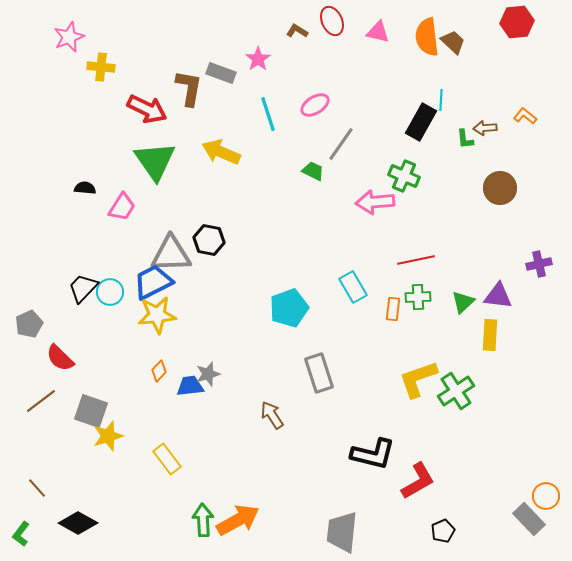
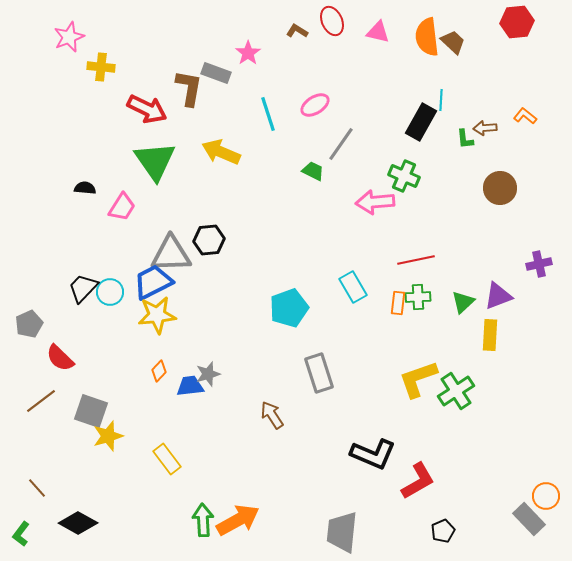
pink star at (258, 59): moved 10 px left, 6 px up
gray rectangle at (221, 73): moved 5 px left
black hexagon at (209, 240): rotated 16 degrees counterclockwise
purple triangle at (498, 296): rotated 28 degrees counterclockwise
orange rectangle at (393, 309): moved 5 px right, 6 px up
black L-shape at (373, 454): rotated 9 degrees clockwise
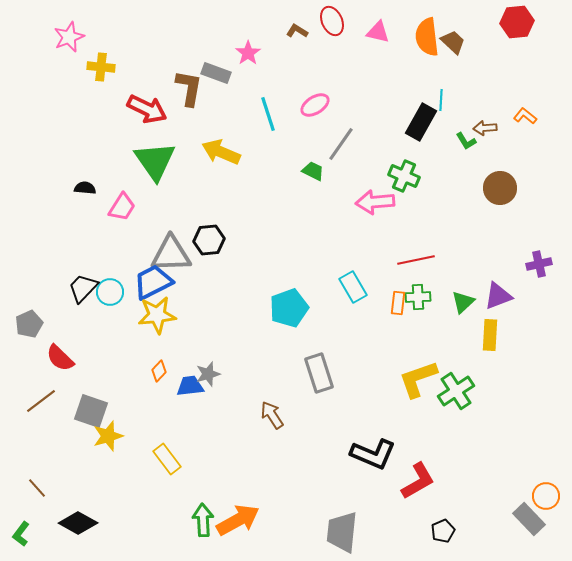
green L-shape at (465, 139): moved 1 px right, 2 px down; rotated 25 degrees counterclockwise
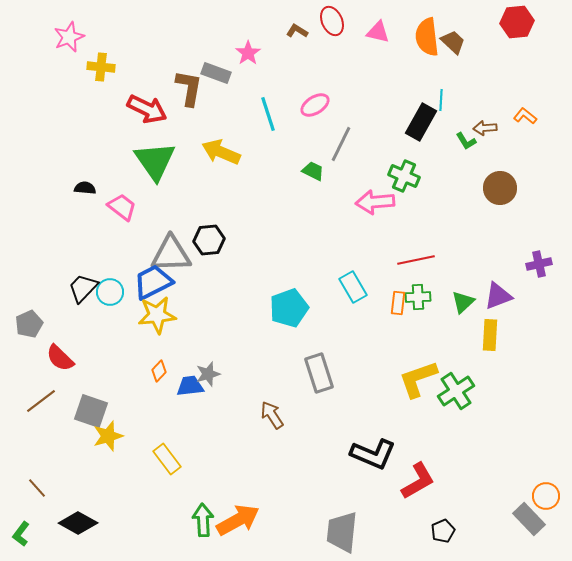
gray line at (341, 144): rotated 9 degrees counterclockwise
pink trapezoid at (122, 207): rotated 84 degrees counterclockwise
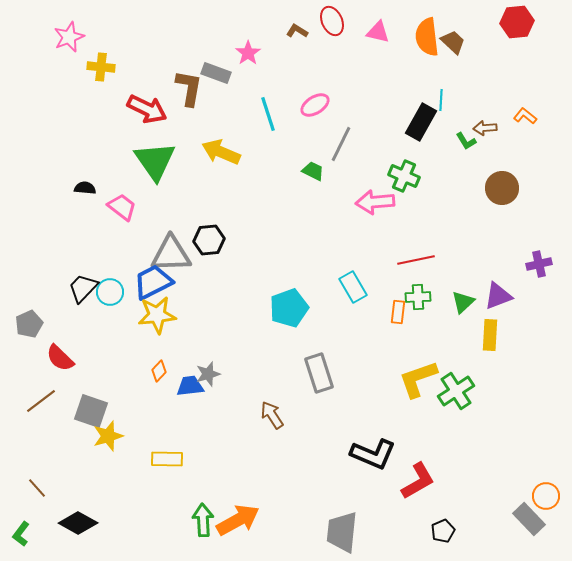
brown circle at (500, 188): moved 2 px right
orange rectangle at (398, 303): moved 9 px down
yellow rectangle at (167, 459): rotated 52 degrees counterclockwise
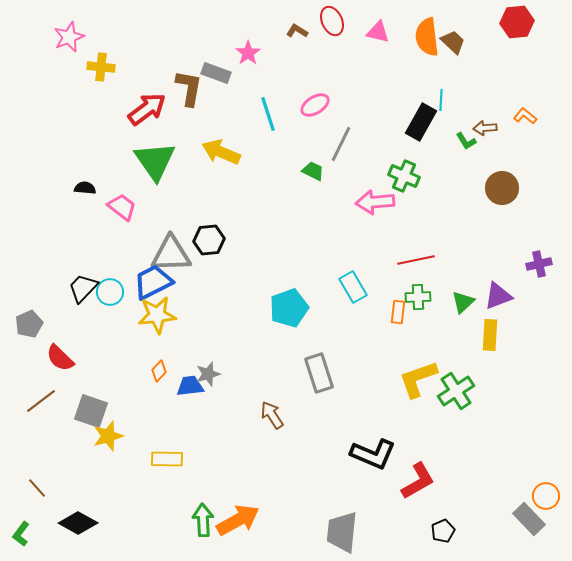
red arrow at (147, 109): rotated 63 degrees counterclockwise
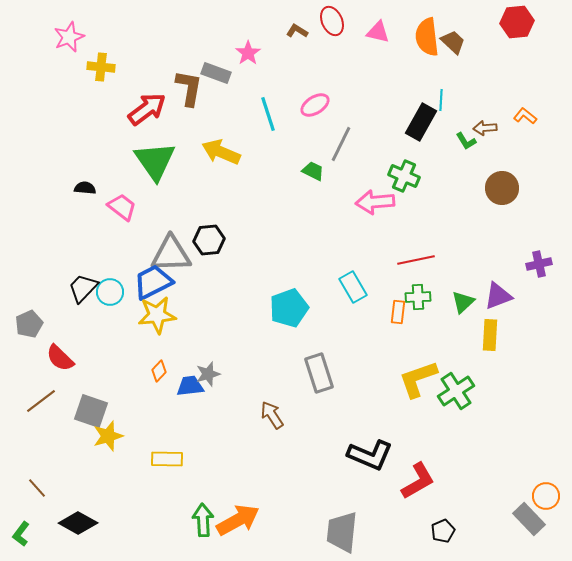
black L-shape at (373, 454): moved 3 px left, 1 px down
